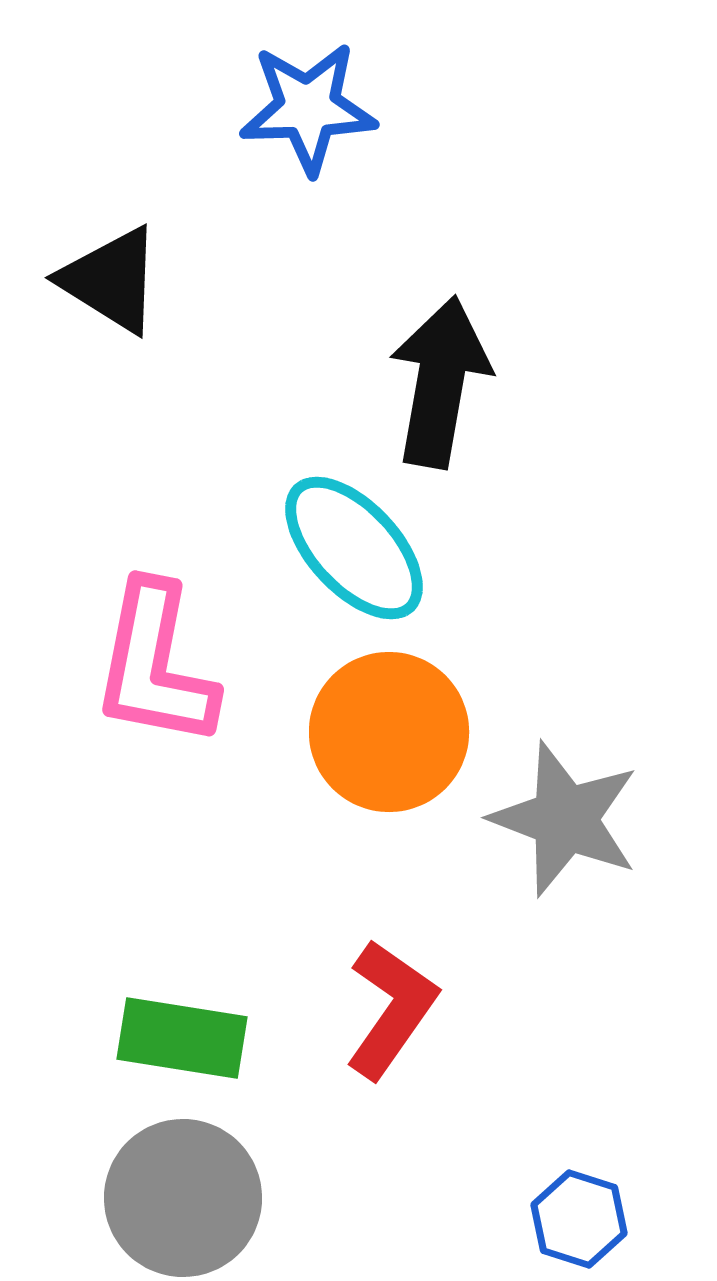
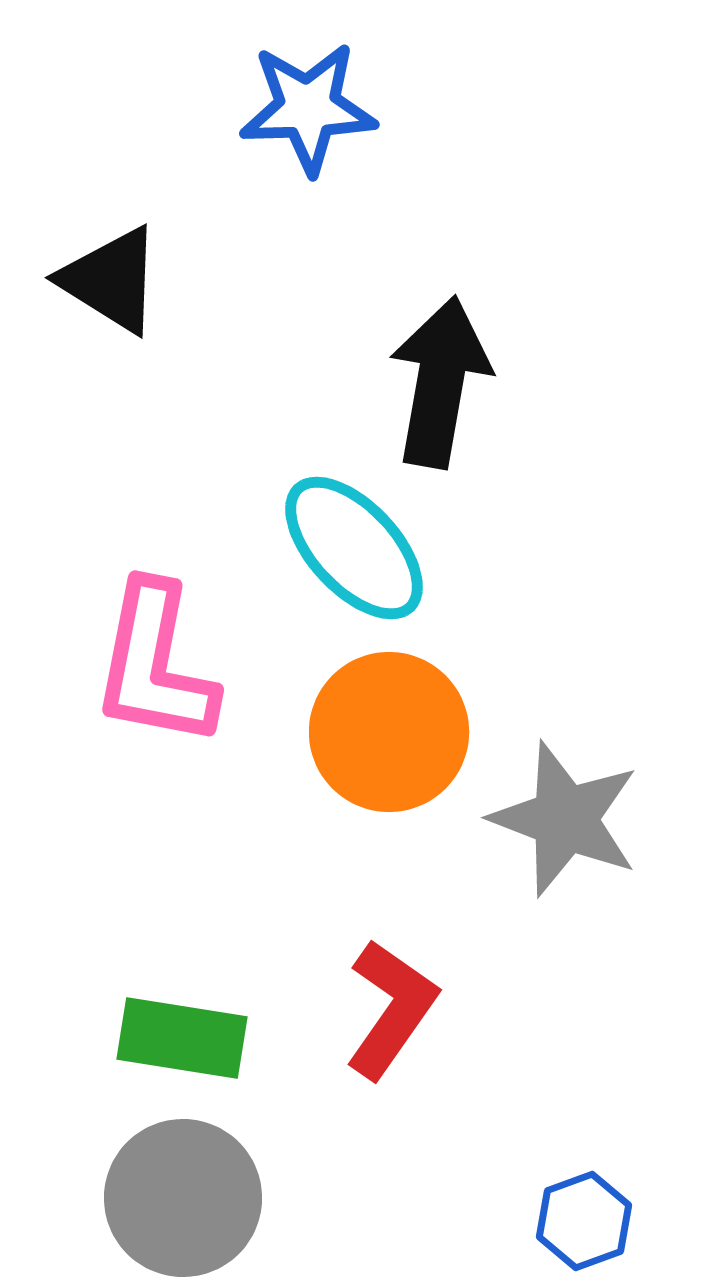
blue hexagon: moved 5 px right, 2 px down; rotated 22 degrees clockwise
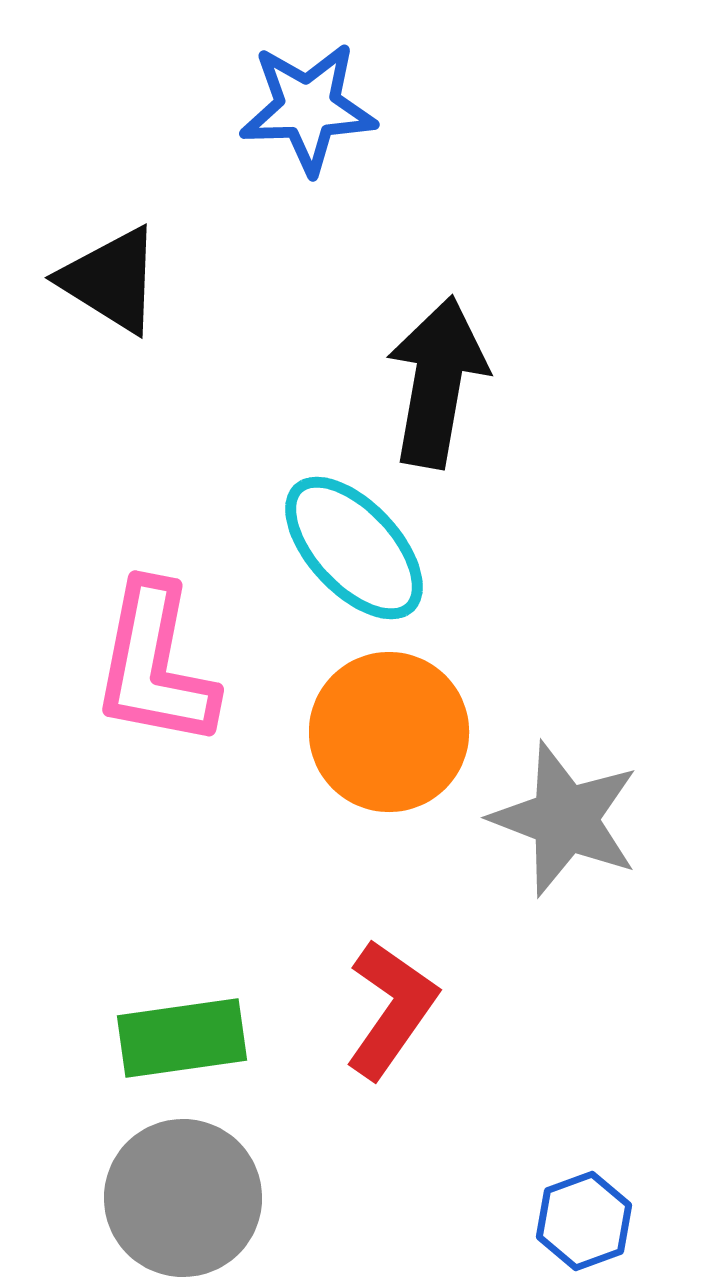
black arrow: moved 3 px left
green rectangle: rotated 17 degrees counterclockwise
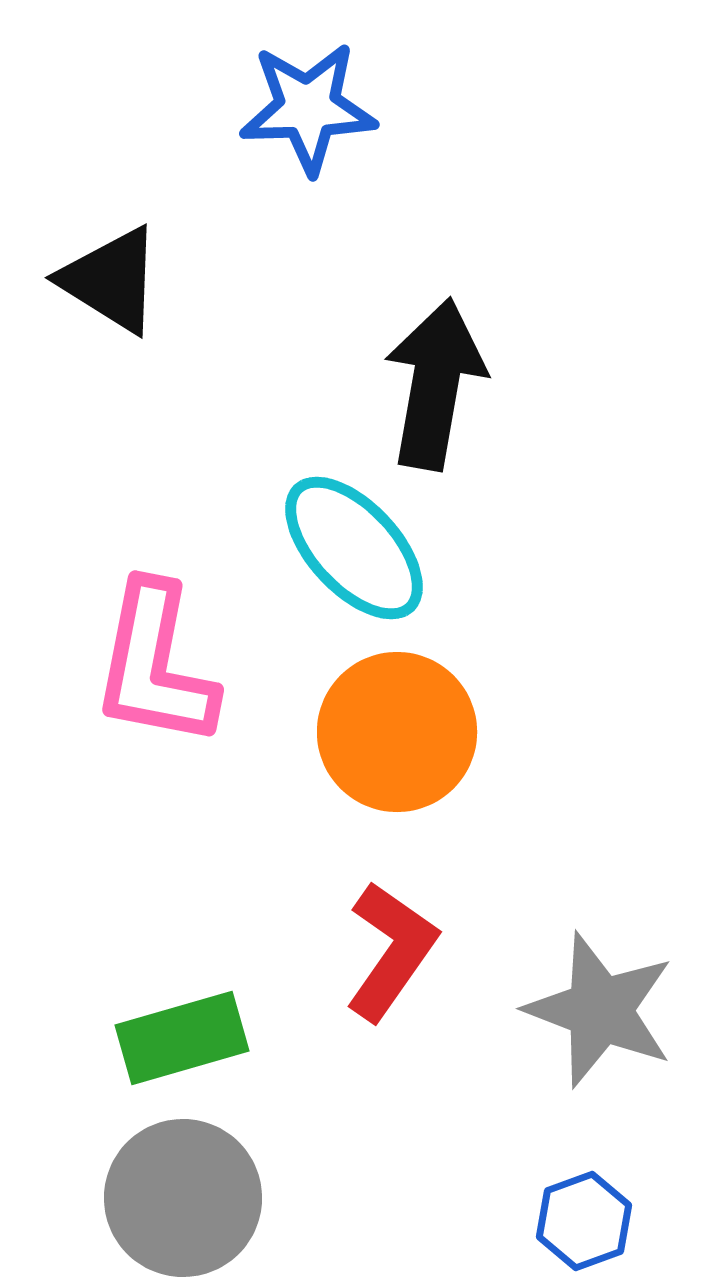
black arrow: moved 2 px left, 2 px down
orange circle: moved 8 px right
gray star: moved 35 px right, 191 px down
red L-shape: moved 58 px up
green rectangle: rotated 8 degrees counterclockwise
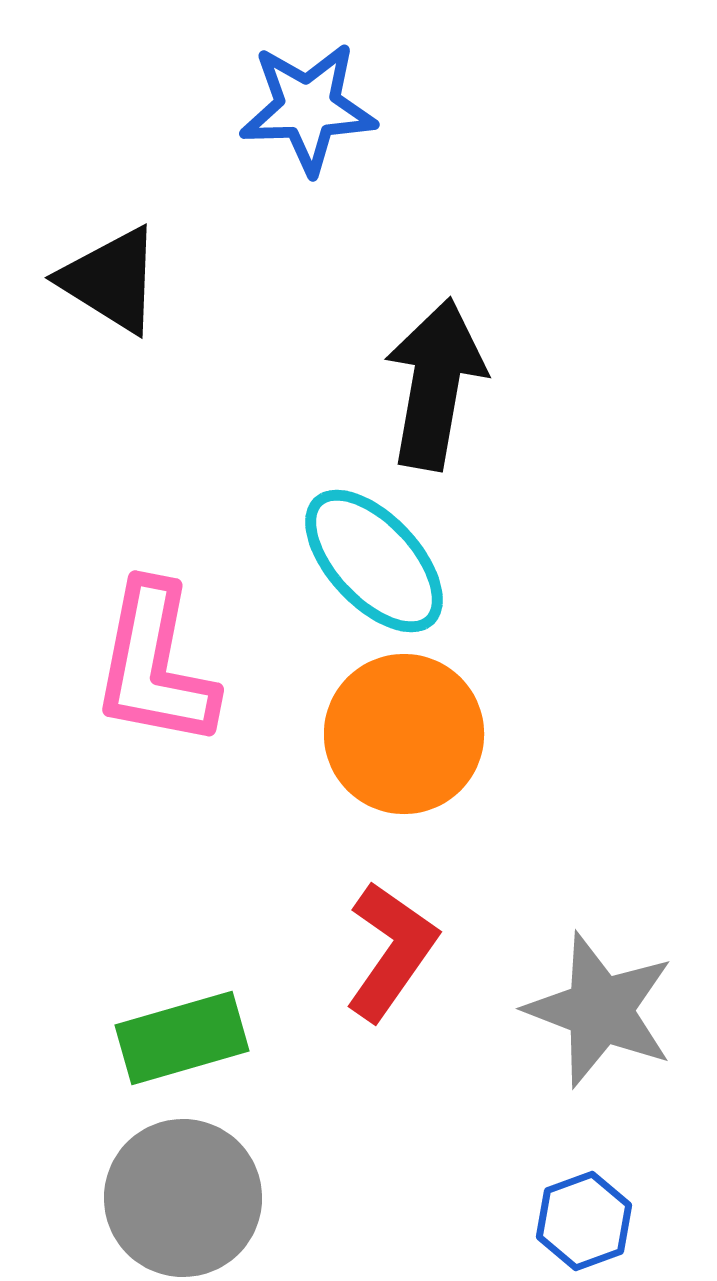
cyan ellipse: moved 20 px right, 13 px down
orange circle: moved 7 px right, 2 px down
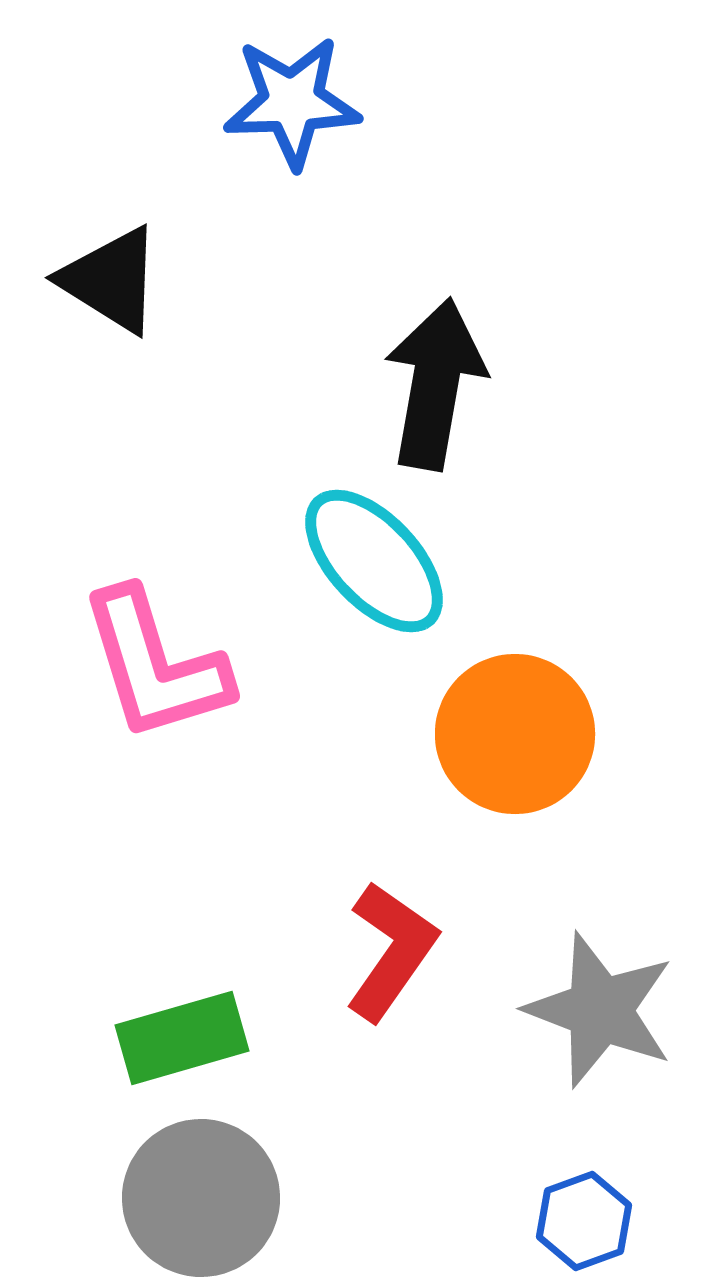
blue star: moved 16 px left, 6 px up
pink L-shape: rotated 28 degrees counterclockwise
orange circle: moved 111 px right
gray circle: moved 18 px right
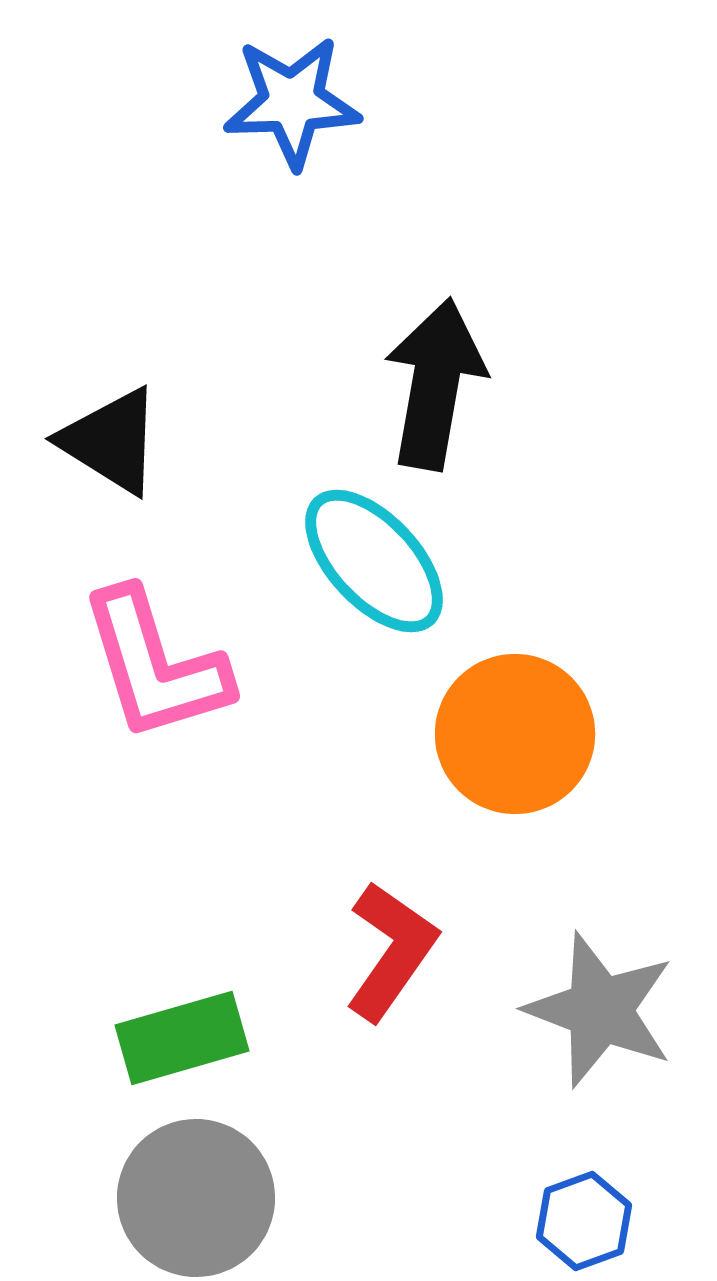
black triangle: moved 161 px down
gray circle: moved 5 px left
